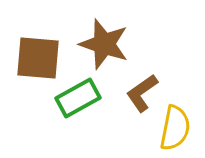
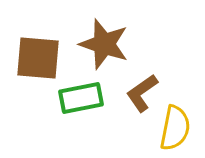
green rectangle: moved 3 px right; rotated 18 degrees clockwise
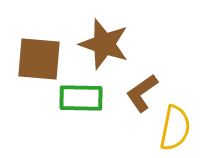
brown square: moved 1 px right, 1 px down
green rectangle: rotated 12 degrees clockwise
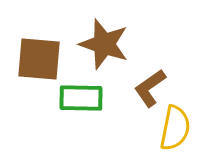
brown L-shape: moved 8 px right, 5 px up
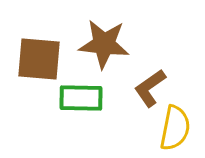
brown star: rotated 12 degrees counterclockwise
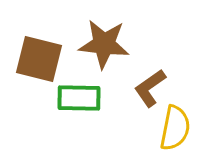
brown square: rotated 9 degrees clockwise
green rectangle: moved 2 px left
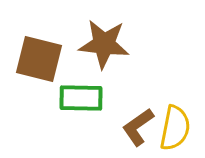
brown L-shape: moved 12 px left, 39 px down
green rectangle: moved 2 px right
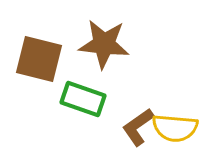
green rectangle: moved 2 px right, 1 px down; rotated 18 degrees clockwise
yellow semicircle: rotated 84 degrees clockwise
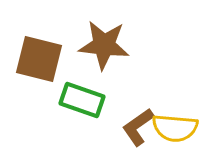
brown star: moved 1 px down
green rectangle: moved 1 px left, 1 px down
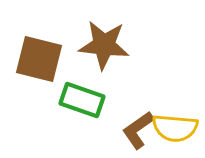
brown L-shape: moved 3 px down
